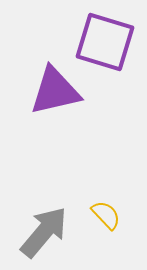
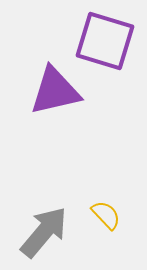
purple square: moved 1 px up
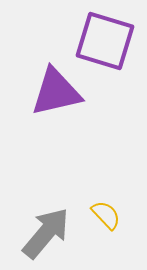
purple triangle: moved 1 px right, 1 px down
gray arrow: moved 2 px right, 1 px down
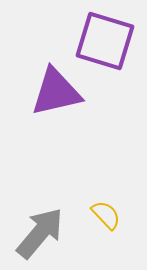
gray arrow: moved 6 px left
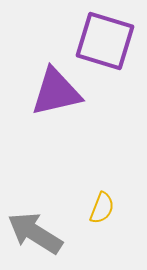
yellow semicircle: moved 4 px left, 7 px up; rotated 64 degrees clockwise
gray arrow: moved 5 px left; rotated 98 degrees counterclockwise
